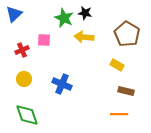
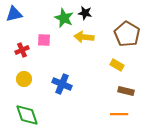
blue triangle: rotated 30 degrees clockwise
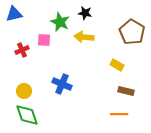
green star: moved 4 px left, 4 px down
brown pentagon: moved 5 px right, 2 px up
yellow circle: moved 12 px down
